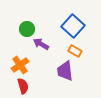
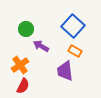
green circle: moved 1 px left
purple arrow: moved 2 px down
red semicircle: rotated 42 degrees clockwise
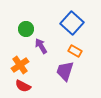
blue square: moved 1 px left, 3 px up
purple arrow: rotated 28 degrees clockwise
purple trapezoid: rotated 25 degrees clockwise
red semicircle: rotated 91 degrees clockwise
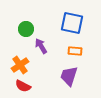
blue square: rotated 30 degrees counterclockwise
orange rectangle: rotated 24 degrees counterclockwise
purple trapezoid: moved 4 px right, 5 px down
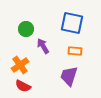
purple arrow: moved 2 px right
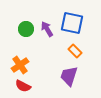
purple arrow: moved 4 px right, 17 px up
orange rectangle: rotated 40 degrees clockwise
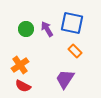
purple trapezoid: moved 4 px left, 3 px down; rotated 15 degrees clockwise
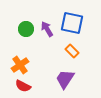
orange rectangle: moved 3 px left
